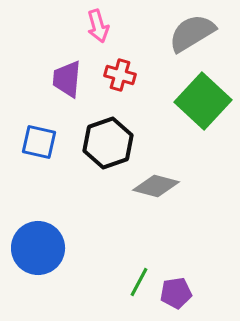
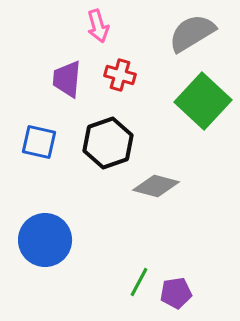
blue circle: moved 7 px right, 8 px up
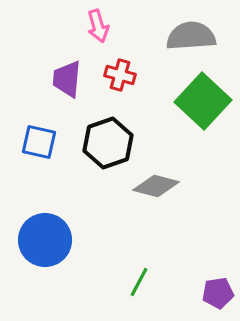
gray semicircle: moved 1 px left, 3 px down; rotated 27 degrees clockwise
purple pentagon: moved 42 px right
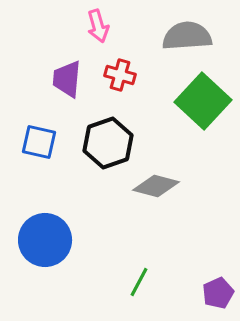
gray semicircle: moved 4 px left
purple pentagon: rotated 16 degrees counterclockwise
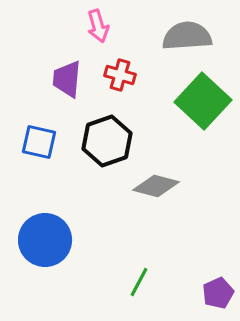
black hexagon: moved 1 px left, 2 px up
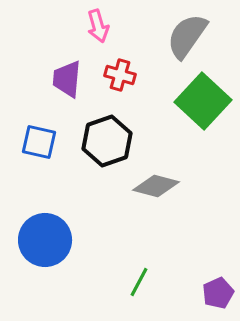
gray semicircle: rotated 51 degrees counterclockwise
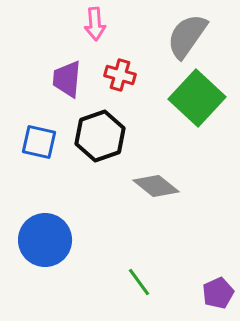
pink arrow: moved 3 px left, 2 px up; rotated 12 degrees clockwise
green square: moved 6 px left, 3 px up
black hexagon: moved 7 px left, 5 px up
gray diamond: rotated 24 degrees clockwise
green line: rotated 64 degrees counterclockwise
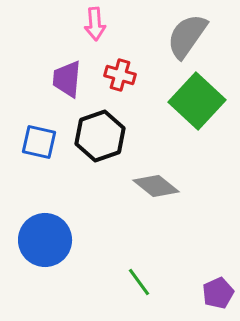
green square: moved 3 px down
